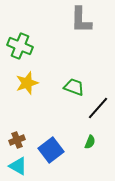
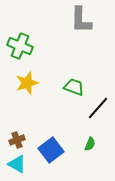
green semicircle: moved 2 px down
cyan triangle: moved 1 px left, 2 px up
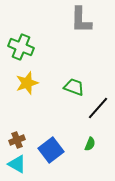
green cross: moved 1 px right, 1 px down
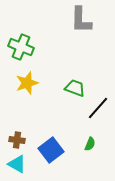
green trapezoid: moved 1 px right, 1 px down
brown cross: rotated 28 degrees clockwise
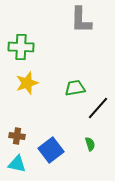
green cross: rotated 20 degrees counterclockwise
green trapezoid: rotated 30 degrees counterclockwise
brown cross: moved 4 px up
green semicircle: rotated 40 degrees counterclockwise
cyan triangle: rotated 18 degrees counterclockwise
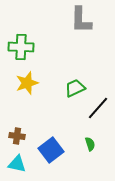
green trapezoid: rotated 15 degrees counterclockwise
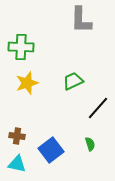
green trapezoid: moved 2 px left, 7 px up
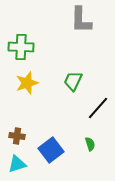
green trapezoid: rotated 40 degrees counterclockwise
cyan triangle: rotated 30 degrees counterclockwise
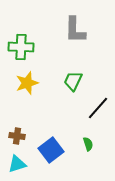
gray L-shape: moved 6 px left, 10 px down
green semicircle: moved 2 px left
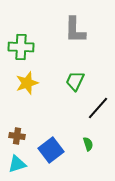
green trapezoid: moved 2 px right
